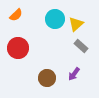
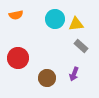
orange semicircle: rotated 32 degrees clockwise
yellow triangle: rotated 35 degrees clockwise
red circle: moved 10 px down
purple arrow: rotated 16 degrees counterclockwise
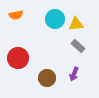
gray rectangle: moved 3 px left
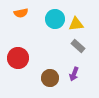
orange semicircle: moved 5 px right, 2 px up
brown circle: moved 3 px right
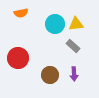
cyan circle: moved 5 px down
gray rectangle: moved 5 px left
purple arrow: rotated 24 degrees counterclockwise
brown circle: moved 3 px up
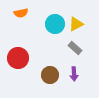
yellow triangle: rotated 21 degrees counterclockwise
gray rectangle: moved 2 px right, 2 px down
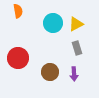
orange semicircle: moved 3 px left, 2 px up; rotated 88 degrees counterclockwise
cyan circle: moved 2 px left, 1 px up
gray rectangle: moved 2 px right; rotated 32 degrees clockwise
brown circle: moved 3 px up
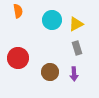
cyan circle: moved 1 px left, 3 px up
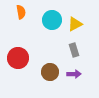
orange semicircle: moved 3 px right, 1 px down
yellow triangle: moved 1 px left
gray rectangle: moved 3 px left, 2 px down
purple arrow: rotated 88 degrees counterclockwise
